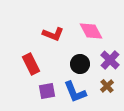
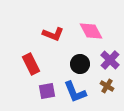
brown cross: rotated 16 degrees counterclockwise
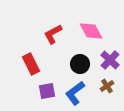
red L-shape: rotated 130 degrees clockwise
brown cross: rotated 24 degrees clockwise
blue L-shape: moved 1 px down; rotated 75 degrees clockwise
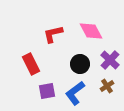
red L-shape: rotated 15 degrees clockwise
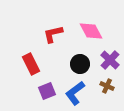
brown cross: rotated 32 degrees counterclockwise
purple square: rotated 12 degrees counterclockwise
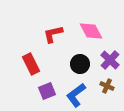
blue L-shape: moved 1 px right, 2 px down
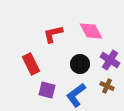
purple cross: rotated 12 degrees counterclockwise
purple square: moved 1 px up; rotated 36 degrees clockwise
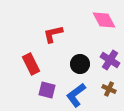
pink diamond: moved 13 px right, 11 px up
brown cross: moved 2 px right, 3 px down
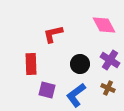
pink diamond: moved 5 px down
red rectangle: rotated 25 degrees clockwise
brown cross: moved 1 px left, 1 px up
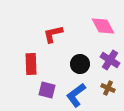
pink diamond: moved 1 px left, 1 px down
